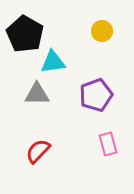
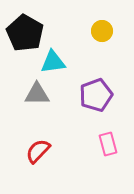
black pentagon: moved 1 px up
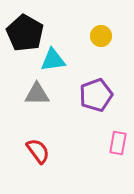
yellow circle: moved 1 px left, 5 px down
cyan triangle: moved 2 px up
pink rectangle: moved 10 px right, 1 px up; rotated 25 degrees clockwise
red semicircle: rotated 100 degrees clockwise
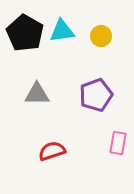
cyan triangle: moved 9 px right, 29 px up
red semicircle: moved 14 px right; rotated 72 degrees counterclockwise
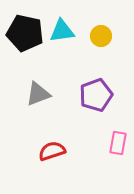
black pentagon: rotated 18 degrees counterclockwise
gray triangle: moved 1 px right; rotated 20 degrees counterclockwise
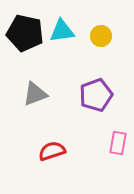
gray triangle: moved 3 px left
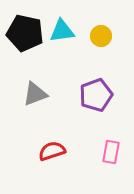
pink rectangle: moved 7 px left, 9 px down
